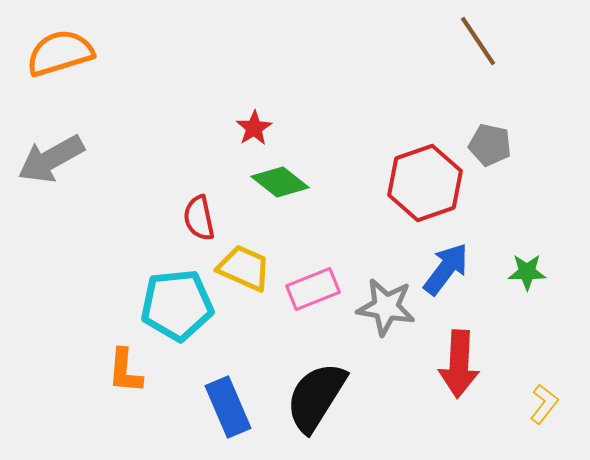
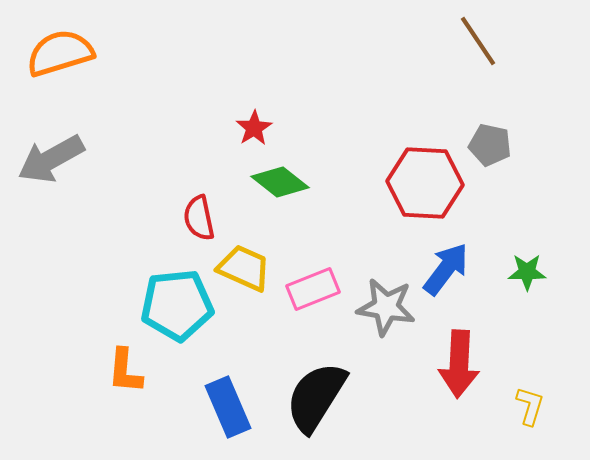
red hexagon: rotated 22 degrees clockwise
yellow L-shape: moved 14 px left, 2 px down; rotated 21 degrees counterclockwise
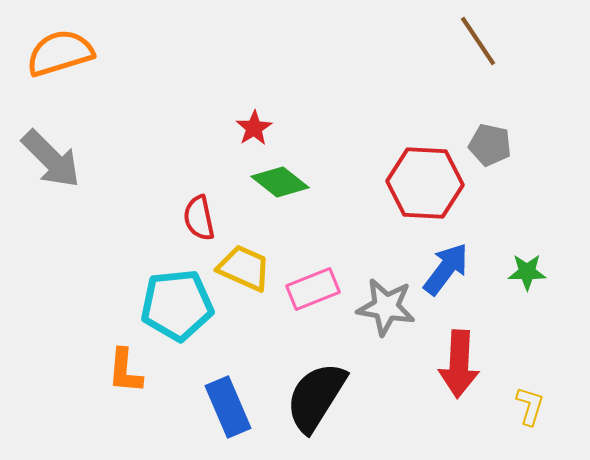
gray arrow: rotated 106 degrees counterclockwise
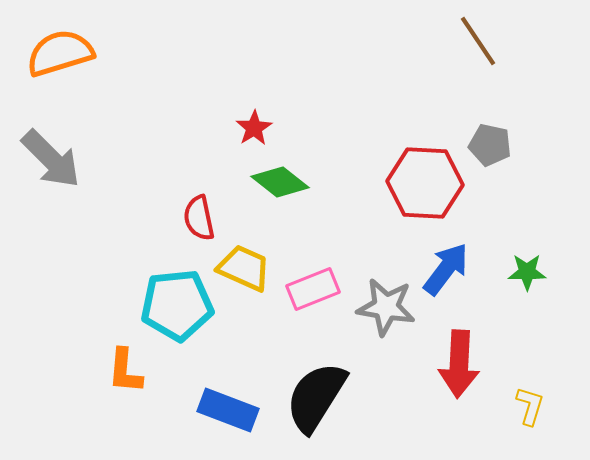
blue rectangle: moved 3 px down; rotated 46 degrees counterclockwise
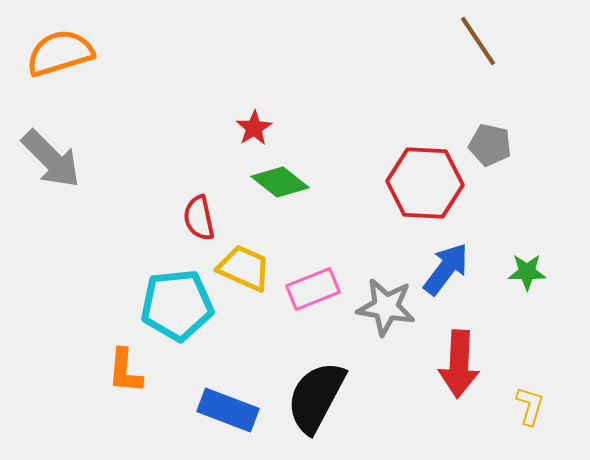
black semicircle: rotated 4 degrees counterclockwise
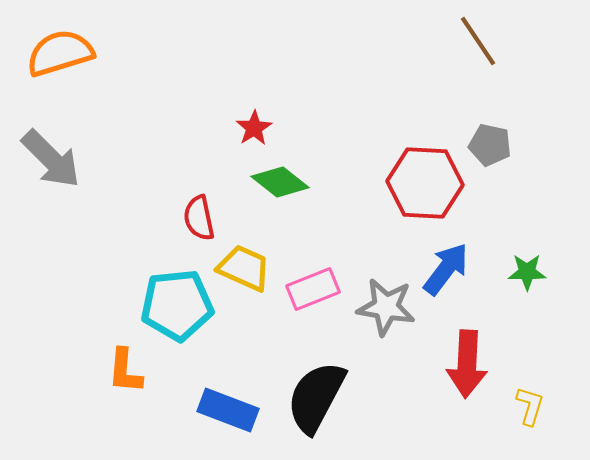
red arrow: moved 8 px right
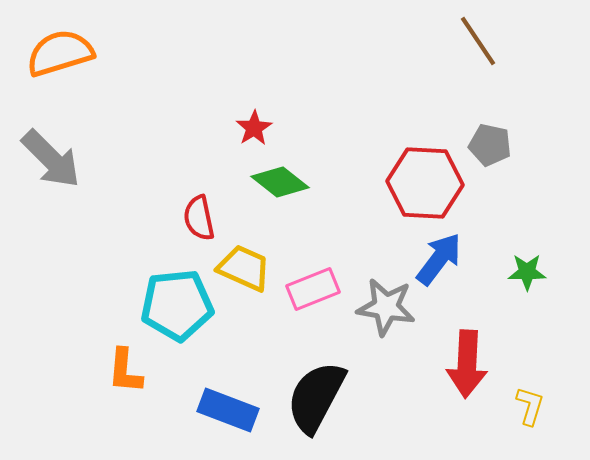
blue arrow: moved 7 px left, 10 px up
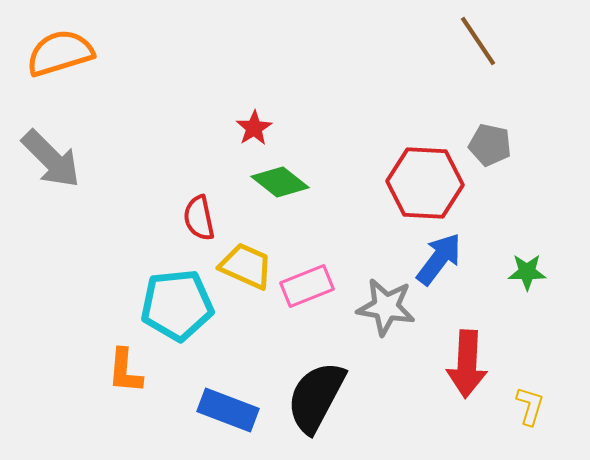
yellow trapezoid: moved 2 px right, 2 px up
pink rectangle: moved 6 px left, 3 px up
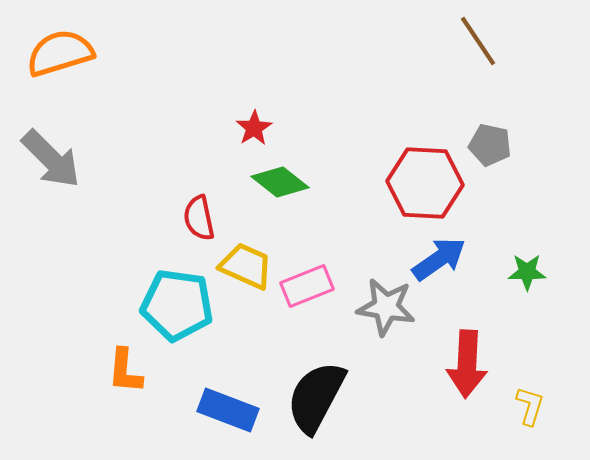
blue arrow: rotated 18 degrees clockwise
cyan pentagon: rotated 14 degrees clockwise
